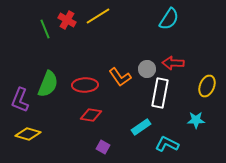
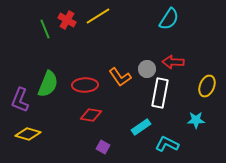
red arrow: moved 1 px up
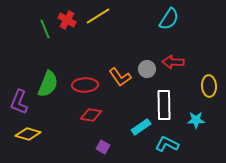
yellow ellipse: moved 2 px right; rotated 25 degrees counterclockwise
white rectangle: moved 4 px right, 12 px down; rotated 12 degrees counterclockwise
purple L-shape: moved 1 px left, 2 px down
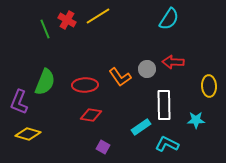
green semicircle: moved 3 px left, 2 px up
